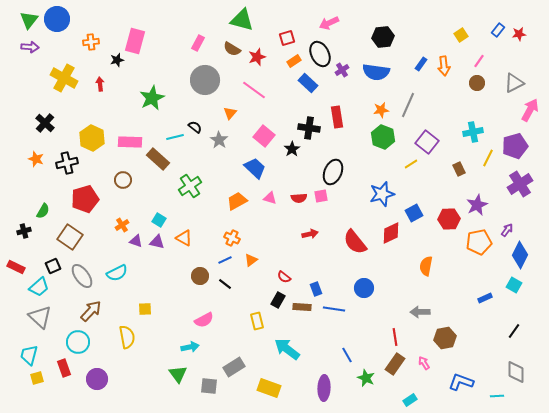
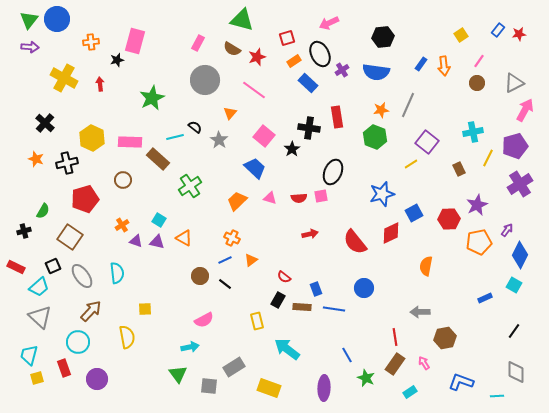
pink arrow at (530, 110): moved 5 px left
green hexagon at (383, 137): moved 8 px left
orange trapezoid at (237, 201): rotated 15 degrees counterclockwise
cyan semicircle at (117, 273): rotated 70 degrees counterclockwise
cyan rectangle at (410, 400): moved 8 px up
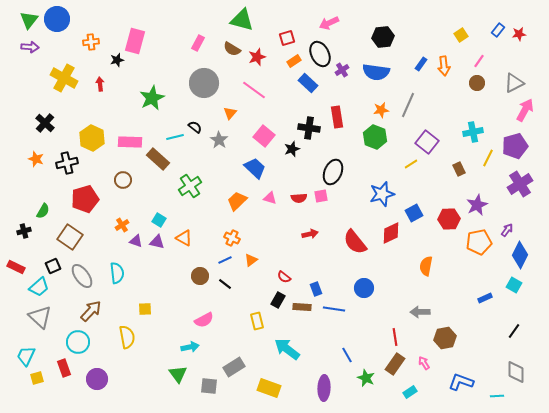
gray circle at (205, 80): moved 1 px left, 3 px down
black star at (292, 149): rotated 14 degrees clockwise
cyan trapezoid at (29, 355): moved 3 px left, 1 px down; rotated 10 degrees clockwise
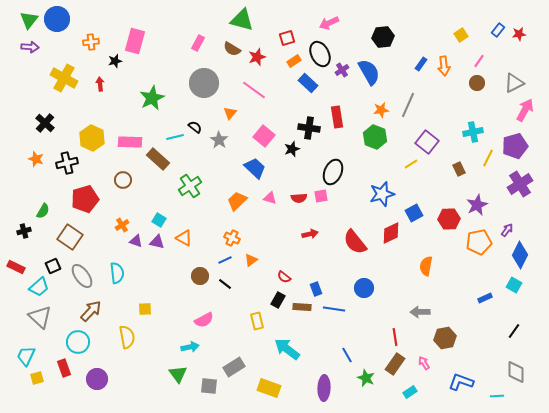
black star at (117, 60): moved 2 px left, 1 px down
blue semicircle at (376, 72): moved 7 px left; rotated 128 degrees counterclockwise
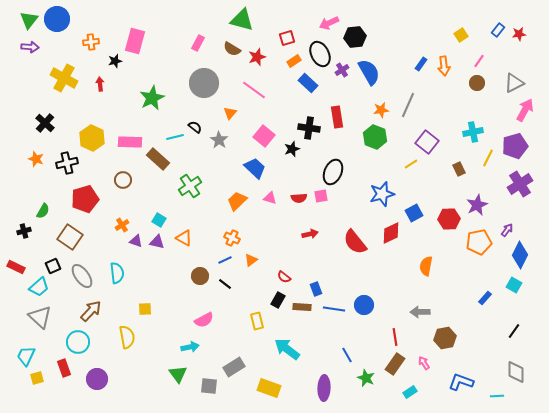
black hexagon at (383, 37): moved 28 px left
blue circle at (364, 288): moved 17 px down
blue rectangle at (485, 298): rotated 24 degrees counterclockwise
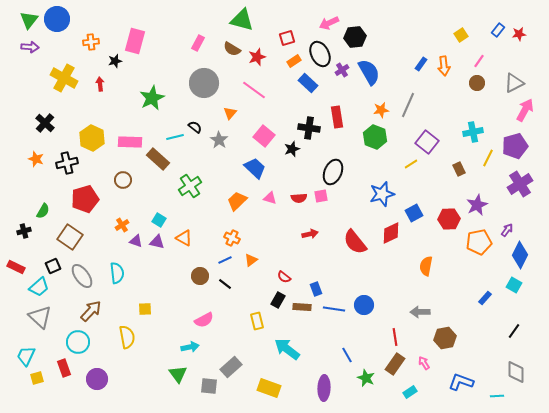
gray rectangle at (234, 367): moved 3 px left; rotated 10 degrees counterclockwise
